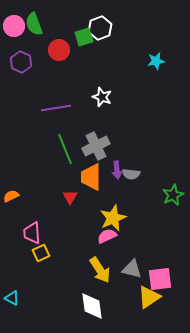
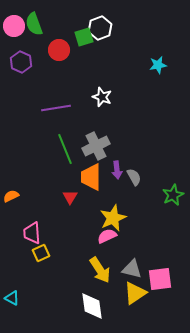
cyan star: moved 2 px right, 4 px down
gray semicircle: moved 3 px right, 3 px down; rotated 126 degrees counterclockwise
yellow triangle: moved 14 px left, 4 px up
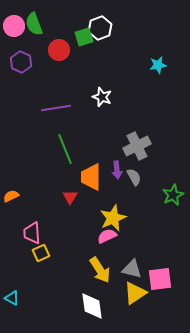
gray cross: moved 41 px right
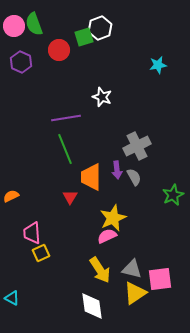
purple line: moved 10 px right, 10 px down
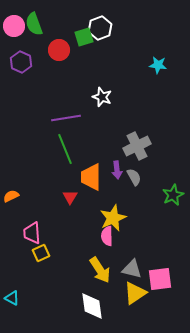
cyan star: rotated 18 degrees clockwise
pink semicircle: rotated 66 degrees counterclockwise
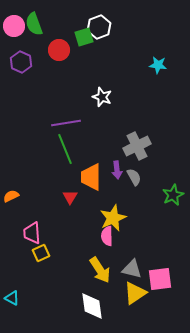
white hexagon: moved 1 px left, 1 px up
purple line: moved 5 px down
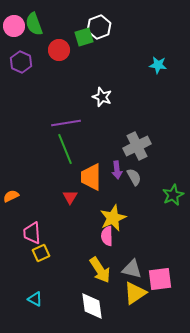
cyan triangle: moved 23 px right, 1 px down
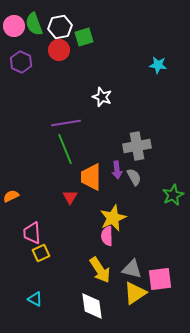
white hexagon: moved 39 px left; rotated 10 degrees clockwise
gray cross: rotated 16 degrees clockwise
